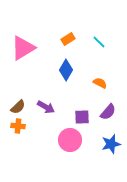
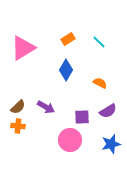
purple semicircle: moved 1 px up; rotated 18 degrees clockwise
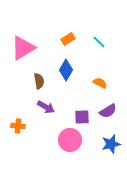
brown semicircle: moved 21 px right, 26 px up; rotated 56 degrees counterclockwise
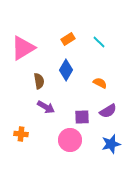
orange cross: moved 3 px right, 8 px down
